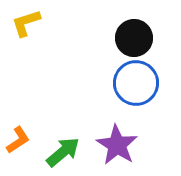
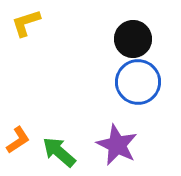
black circle: moved 1 px left, 1 px down
blue circle: moved 2 px right, 1 px up
purple star: rotated 6 degrees counterclockwise
green arrow: moved 4 px left; rotated 99 degrees counterclockwise
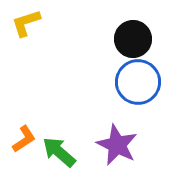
orange L-shape: moved 6 px right, 1 px up
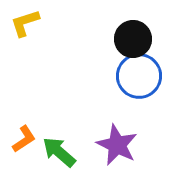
yellow L-shape: moved 1 px left
blue circle: moved 1 px right, 6 px up
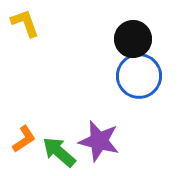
yellow L-shape: rotated 88 degrees clockwise
purple star: moved 18 px left, 4 px up; rotated 12 degrees counterclockwise
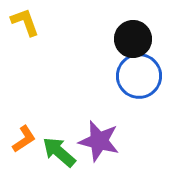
yellow L-shape: moved 1 px up
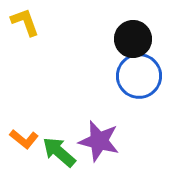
orange L-shape: rotated 72 degrees clockwise
